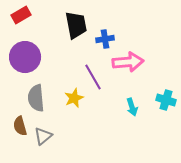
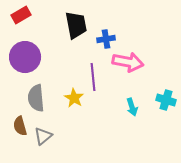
blue cross: moved 1 px right
pink arrow: rotated 16 degrees clockwise
purple line: rotated 24 degrees clockwise
yellow star: rotated 18 degrees counterclockwise
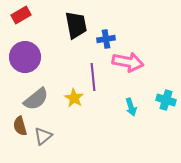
gray semicircle: moved 1 px down; rotated 124 degrees counterclockwise
cyan arrow: moved 1 px left
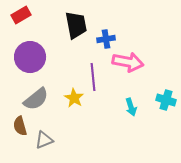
purple circle: moved 5 px right
gray triangle: moved 1 px right, 4 px down; rotated 18 degrees clockwise
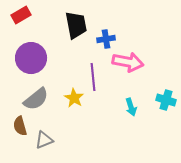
purple circle: moved 1 px right, 1 px down
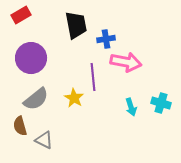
pink arrow: moved 2 px left
cyan cross: moved 5 px left, 3 px down
gray triangle: rotated 48 degrees clockwise
